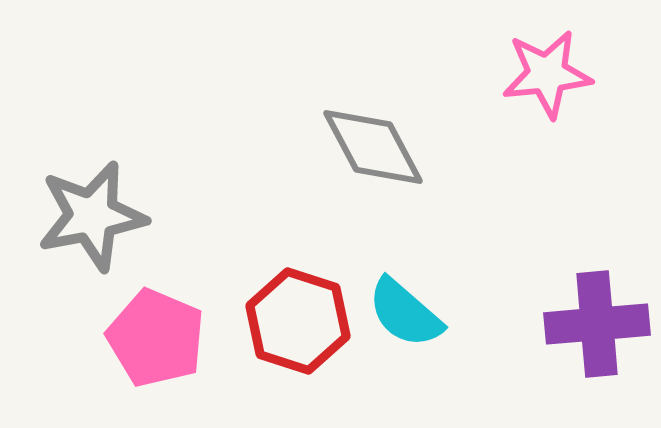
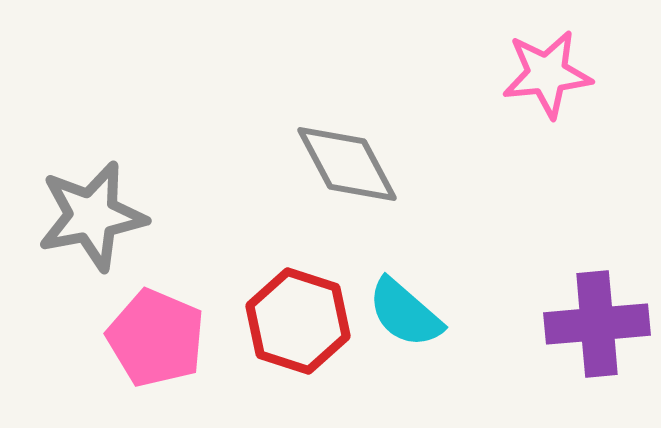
gray diamond: moved 26 px left, 17 px down
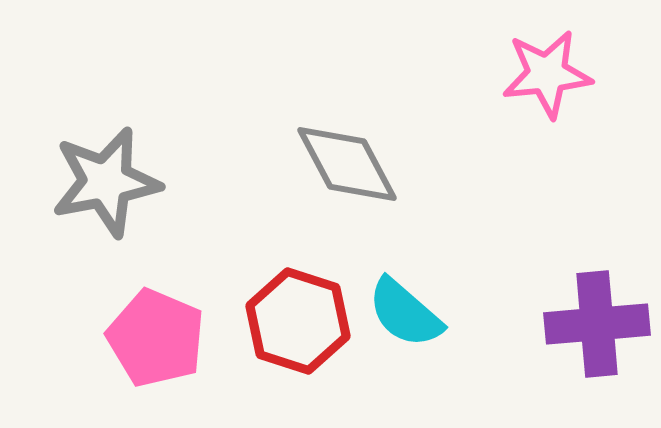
gray star: moved 14 px right, 34 px up
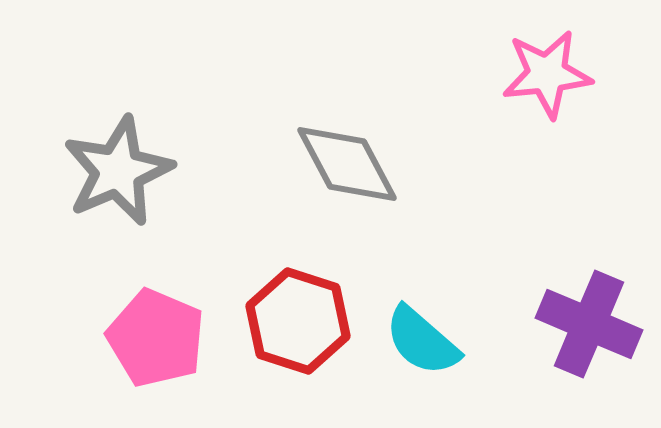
gray star: moved 12 px right, 11 px up; rotated 12 degrees counterclockwise
cyan semicircle: moved 17 px right, 28 px down
purple cross: moved 8 px left; rotated 28 degrees clockwise
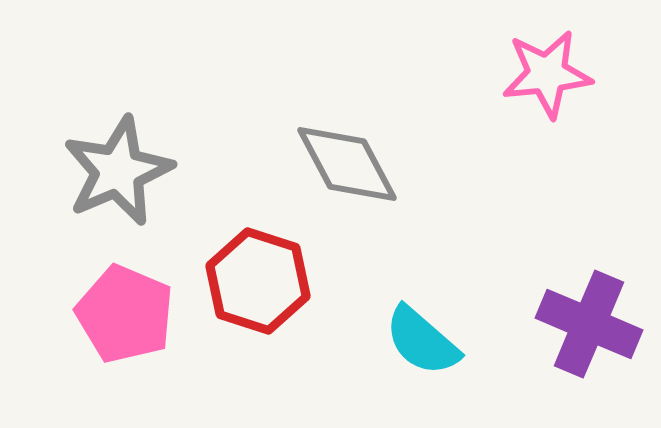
red hexagon: moved 40 px left, 40 px up
pink pentagon: moved 31 px left, 24 px up
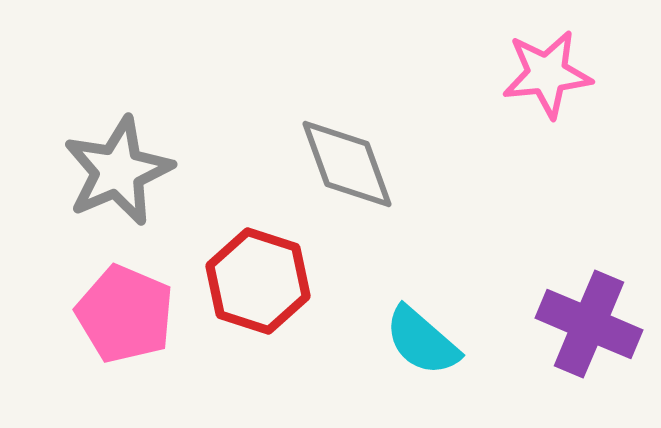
gray diamond: rotated 8 degrees clockwise
